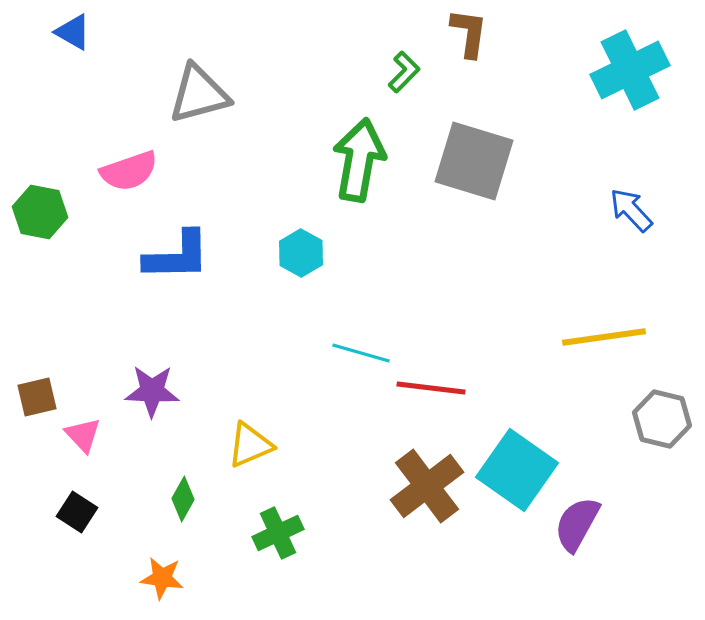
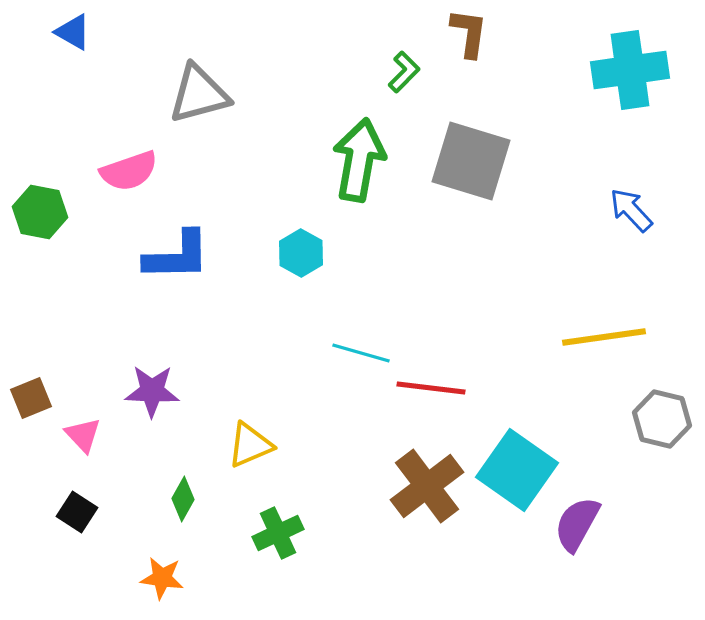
cyan cross: rotated 18 degrees clockwise
gray square: moved 3 px left
brown square: moved 6 px left, 1 px down; rotated 9 degrees counterclockwise
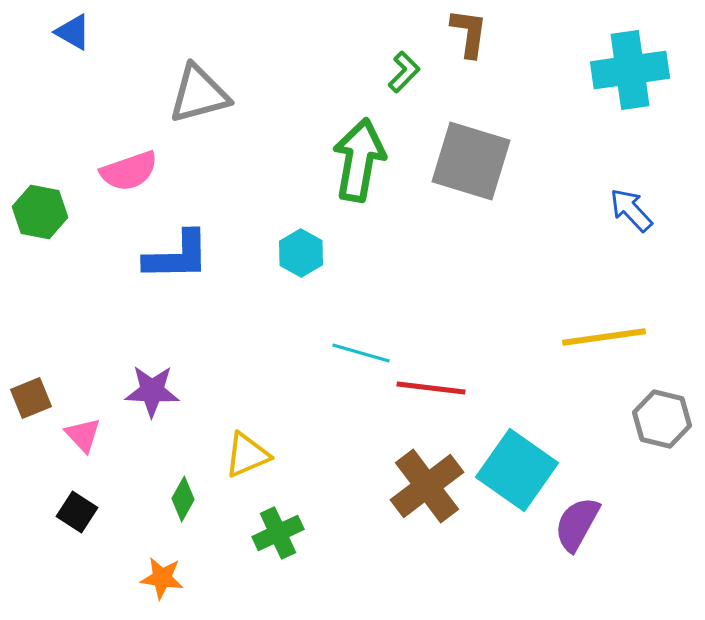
yellow triangle: moved 3 px left, 10 px down
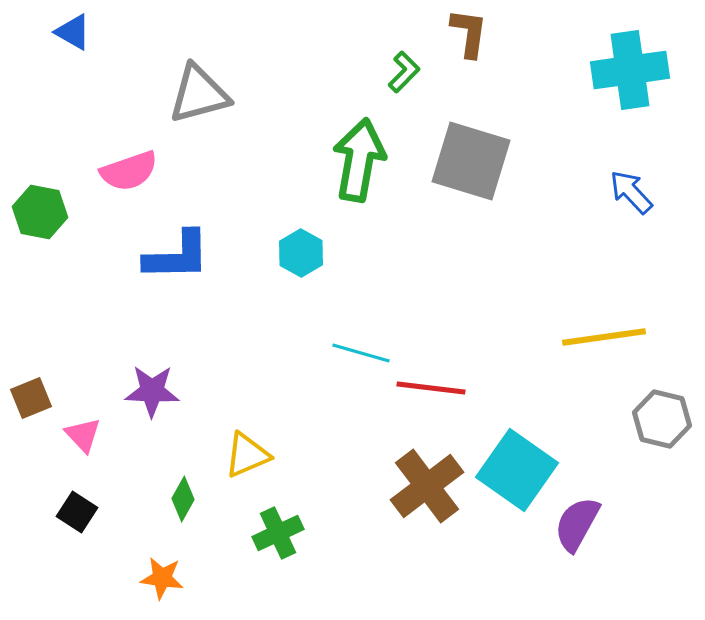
blue arrow: moved 18 px up
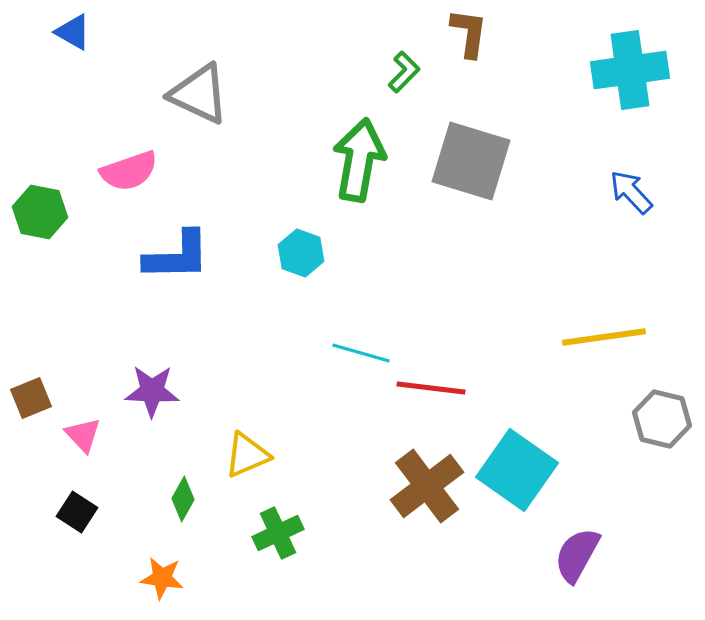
gray triangle: rotated 40 degrees clockwise
cyan hexagon: rotated 9 degrees counterclockwise
purple semicircle: moved 31 px down
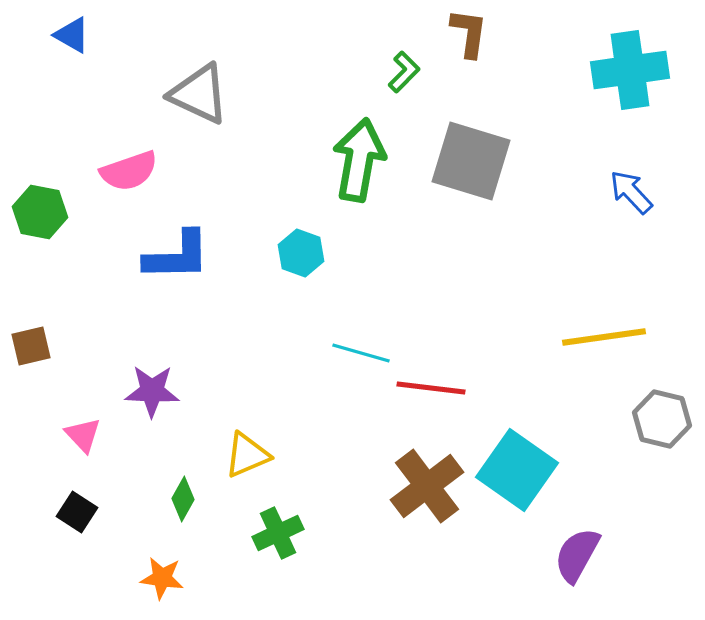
blue triangle: moved 1 px left, 3 px down
brown square: moved 52 px up; rotated 9 degrees clockwise
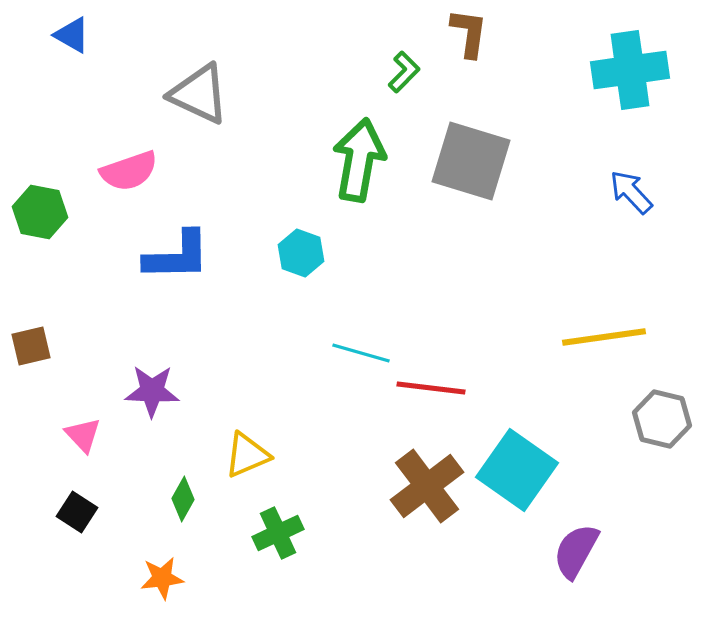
purple semicircle: moved 1 px left, 4 px up
orange star: rotated 15 degrees counterclockwise
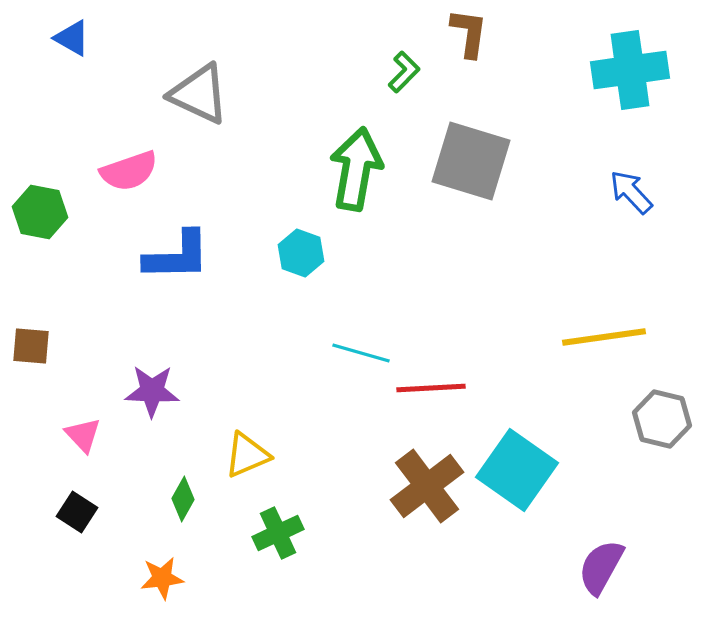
blue triangle: moved 3 px down
green arrow: moved 3 px left, 9 px down
brown square: rotated 18 degrees clockwise
red line: rotated 10 degrees counterclockwise
purple semicircle: moved 25 px right, 16 px down
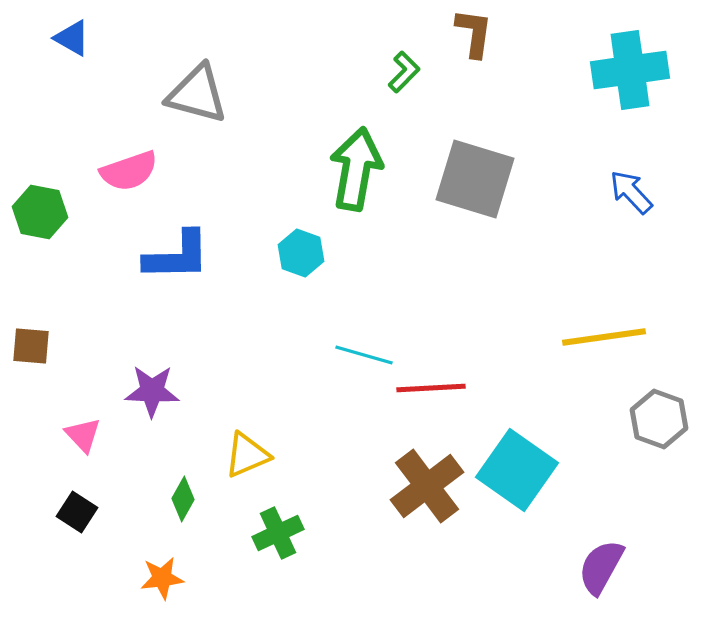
brown L-shape: moved 5 px right
gray triangle: moved 2 px left; rotated 10 degrees counterclockwise
gray square: moved 4 px right, 18 px down
cyan line: moved 3 px right, 2 px down
gray hexagon: moved 3 px left; rotated 6 degrees clockwise
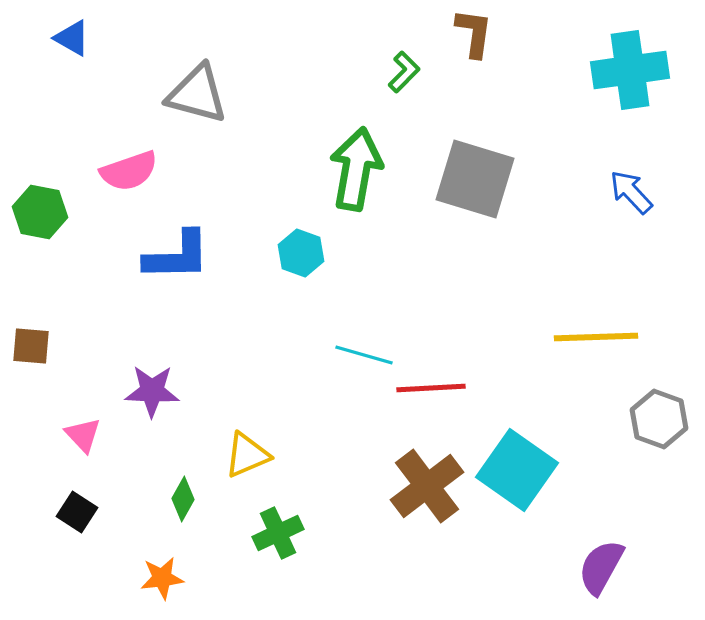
yellow line: moved 8 px left; rotated 6 degrees clockwise
